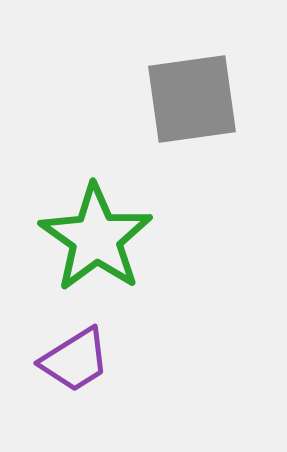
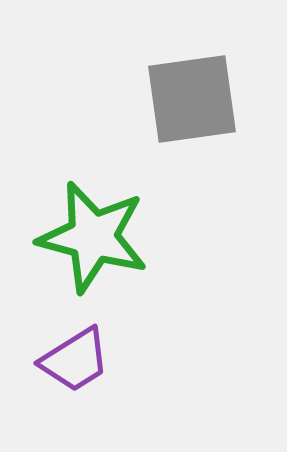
green star: moved 3 px left, 1 px up; rotated 20 degrees counterclockwise
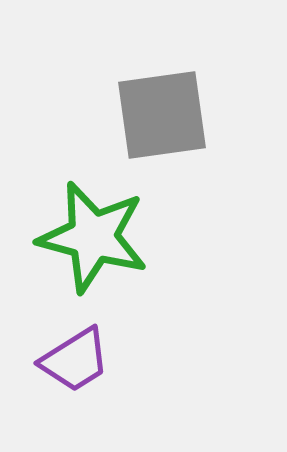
gray square: moved 30 px left, 16 px down
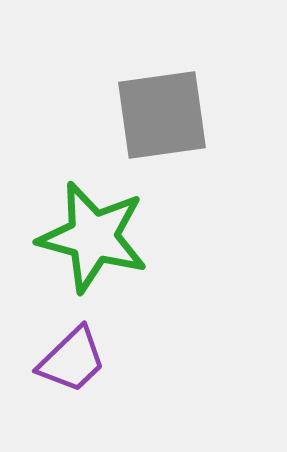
purple trapezoid: moved 3 px left; rotated 12 degrees counterclockwise
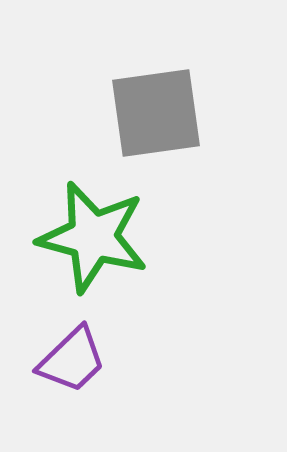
gray square: moved 6 px left, 2 px up
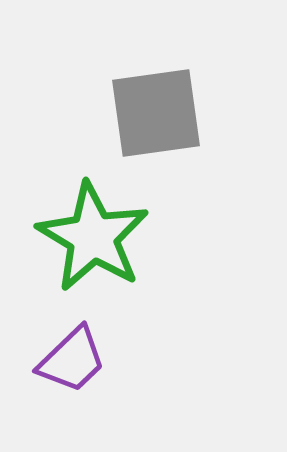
green star: rotated 16 degrees clockwise
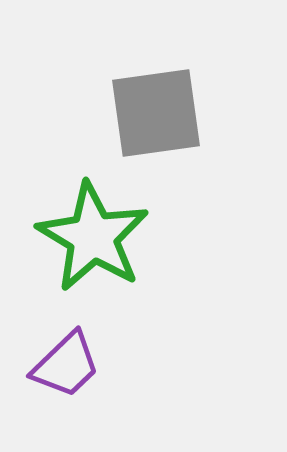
purple trapezoid: moved 6 px left, 5 px down
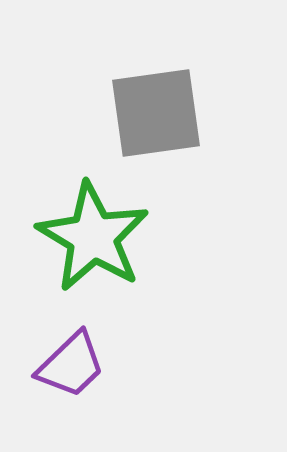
purple trapezoid: moved 5 px right
